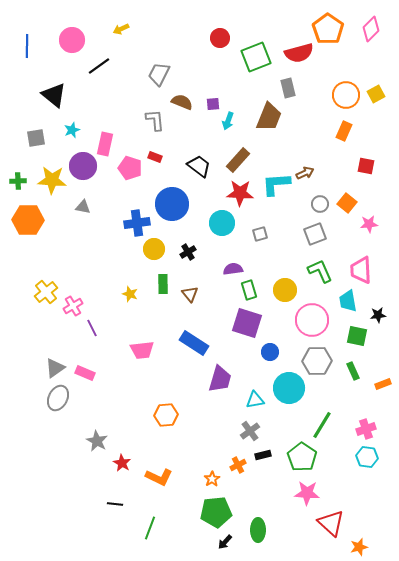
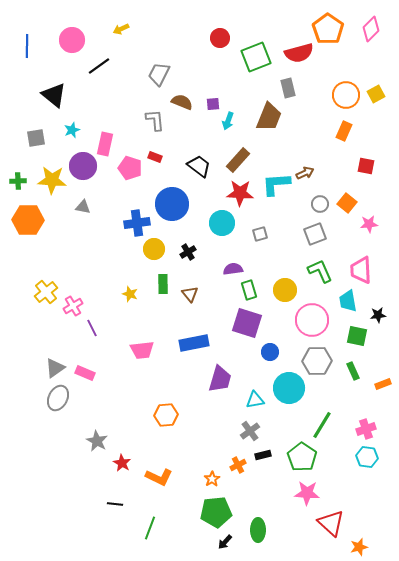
blue rectangle at (194, 343): rotated 44 degrees counterclockwise
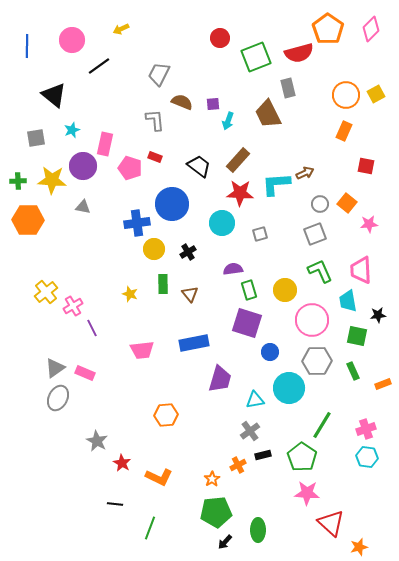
brown trapezoid at (269, 117): moved 1 px left, 3 px up; rotated 132 degrees clockwise
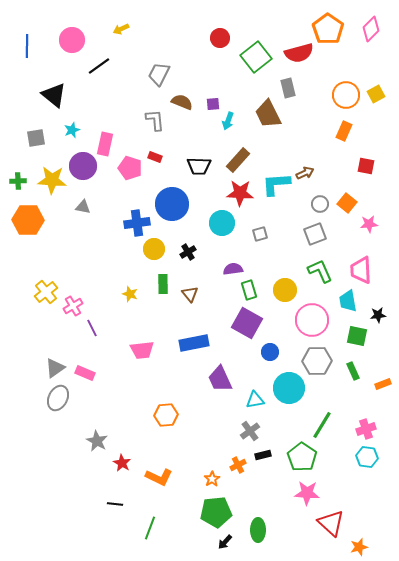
green square at (256, 57): rotated 16 degrees counterclockwise
black trapezoid at (199, 166): rotated 145 degrees clockwise
purple square at (247, 323): rotated 12 degrees clockwise
purple trapezoid at (220, 379): rotated 140 degrees clockwise
